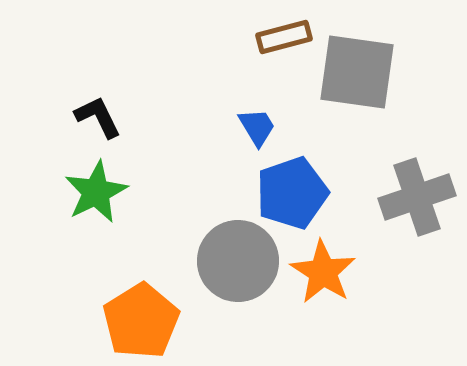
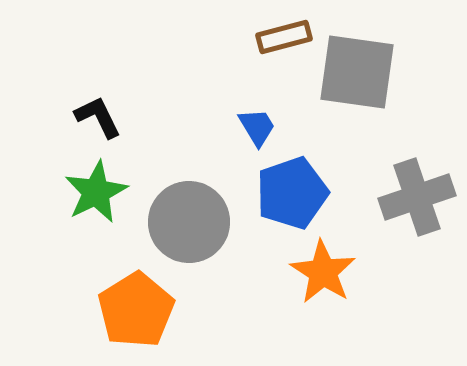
gray circle: moved 49 px left, 39 px up
orange pentagon: moved 5 px left, 11 px up
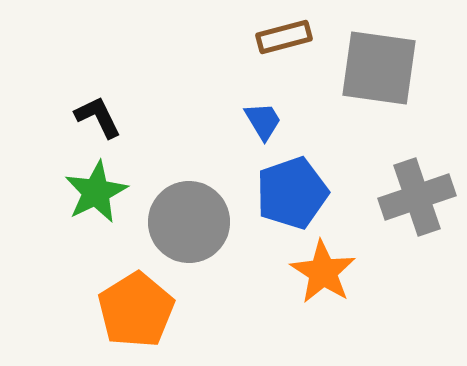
gray square: moved 22 px right, 4 px up
blue trapezoid: moved 6 px right, 6 px up
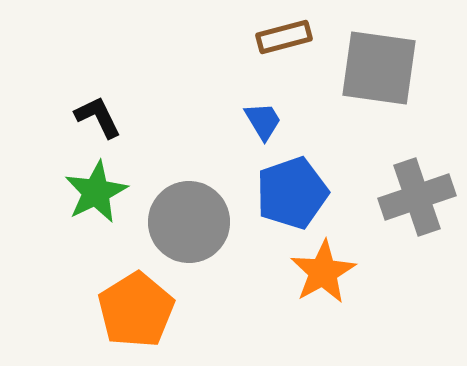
orange star: rotated 10 degrees clockwise
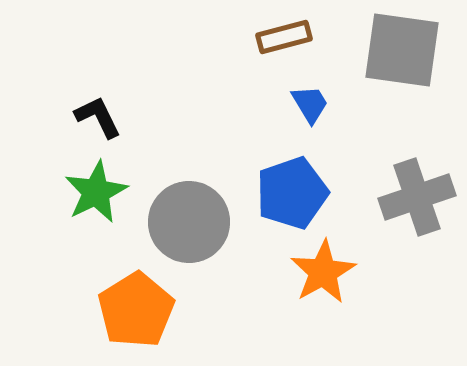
gray square: moved 23 px right, 18 px up
blue trapezoid: moved 47 px right, 17 px up
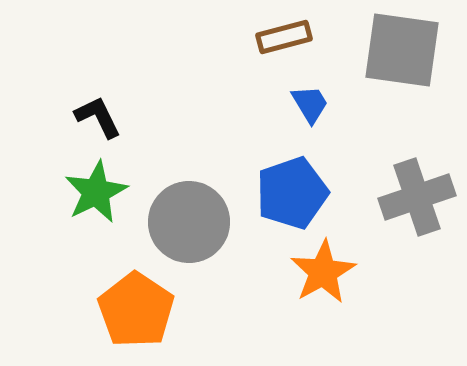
orange pentagon: rotated 6 degrees counterclockwise
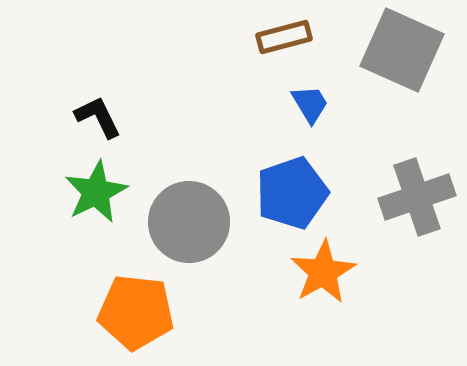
gray square: rotated 16 degrees clockwise
orange pentagon: moved 2 px down; rotated 28 degrees counterclockwise
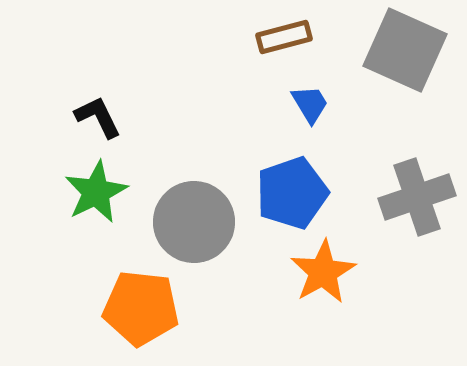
gray square: moved 3 px right
gray circle: moved 5 px right
orange pentagon: moved 5 px right, 4 px up
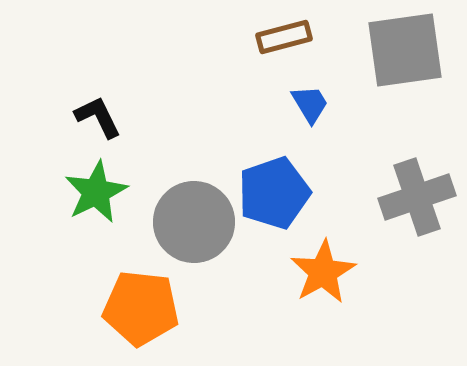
gray square: rotated 32 degrees counterclockwise
blue pentagon: moved 18 px left
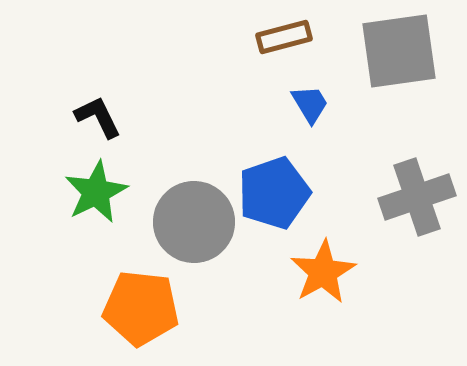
gray square: moved 6 px left, 1 px down
